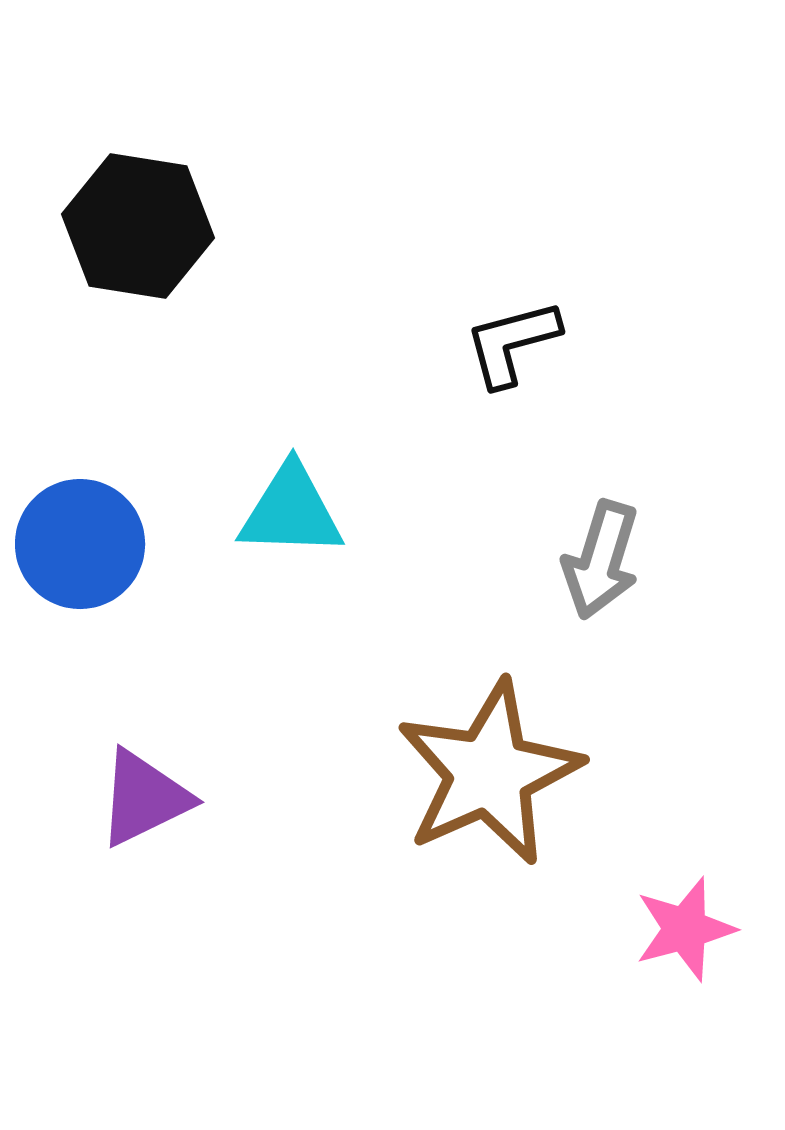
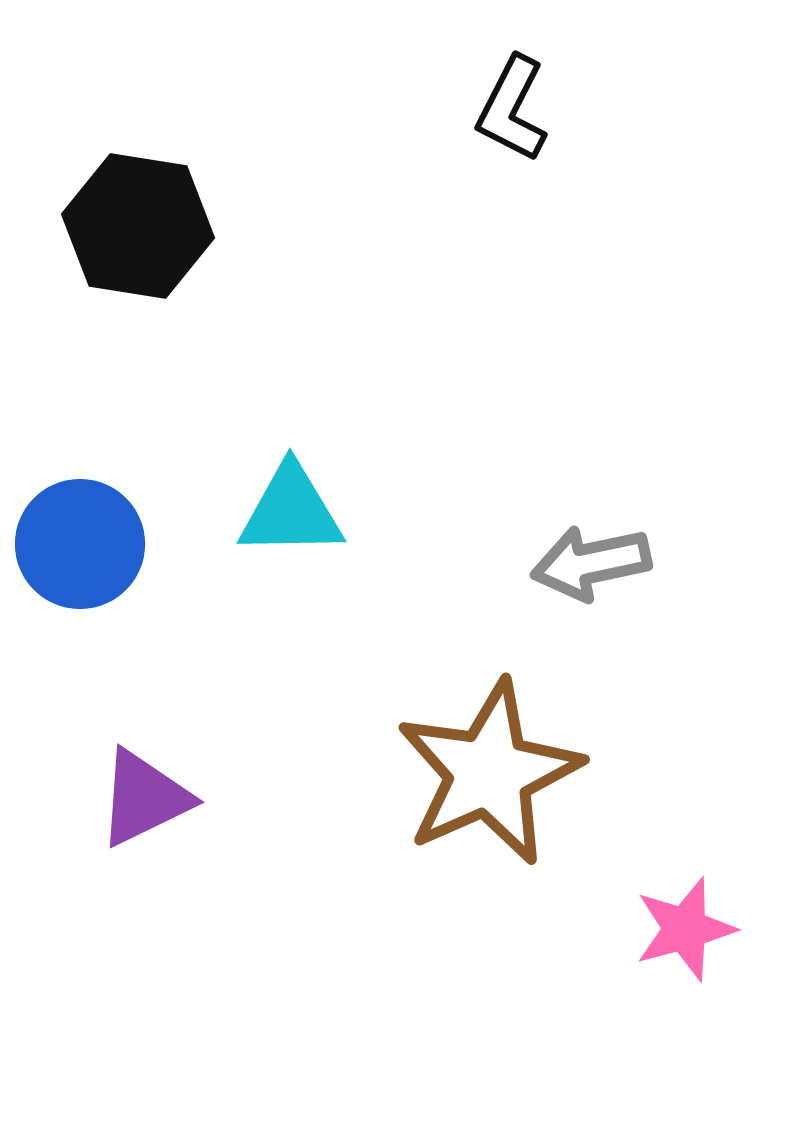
black L-shape: moved 234 px up; rotated 48 degrees counterclockwise
cyan triangle: rotated 3 degrees counterclockwise
gray arrow: moved 10 px left, 3 px down; rotated 61 degrees clockwise
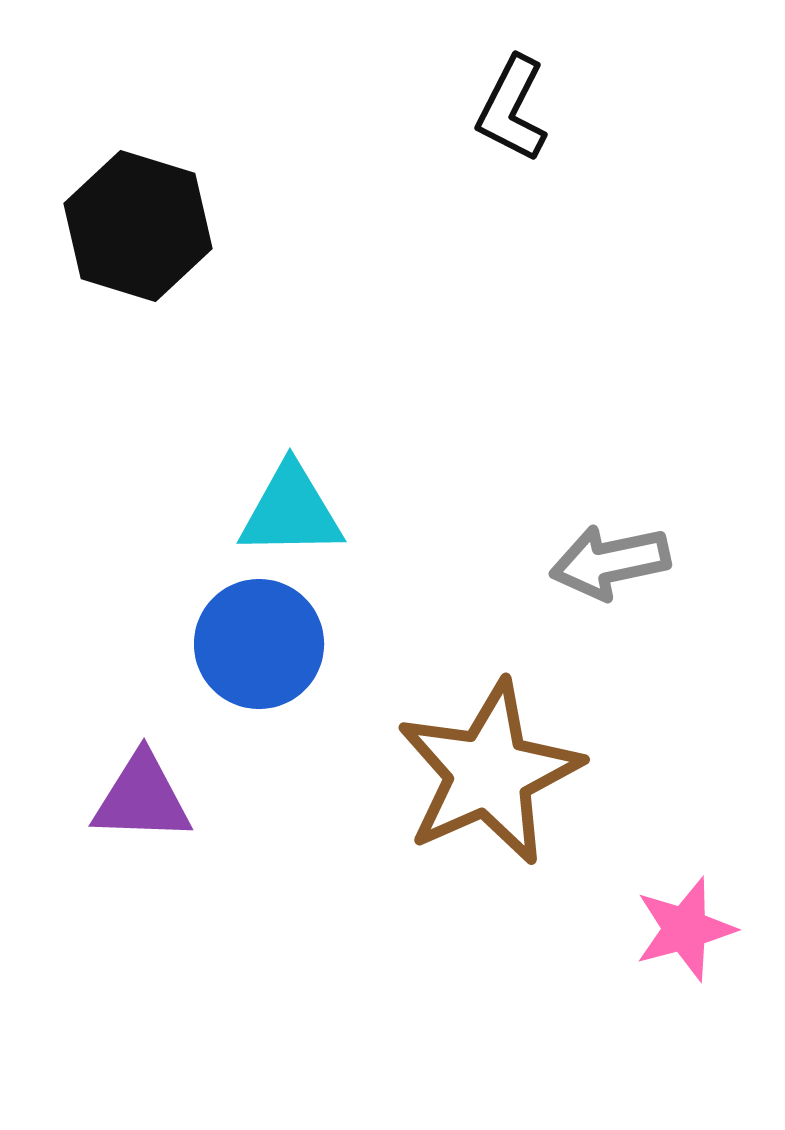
black hexagon: rotated 8 degrees clockwise
blue circle: moved 179 px right, 100 px down
gray arrow: moved 19 px right, 1 px up
purple triangle: moved 2 px left; rotated 28 degrees clockwise
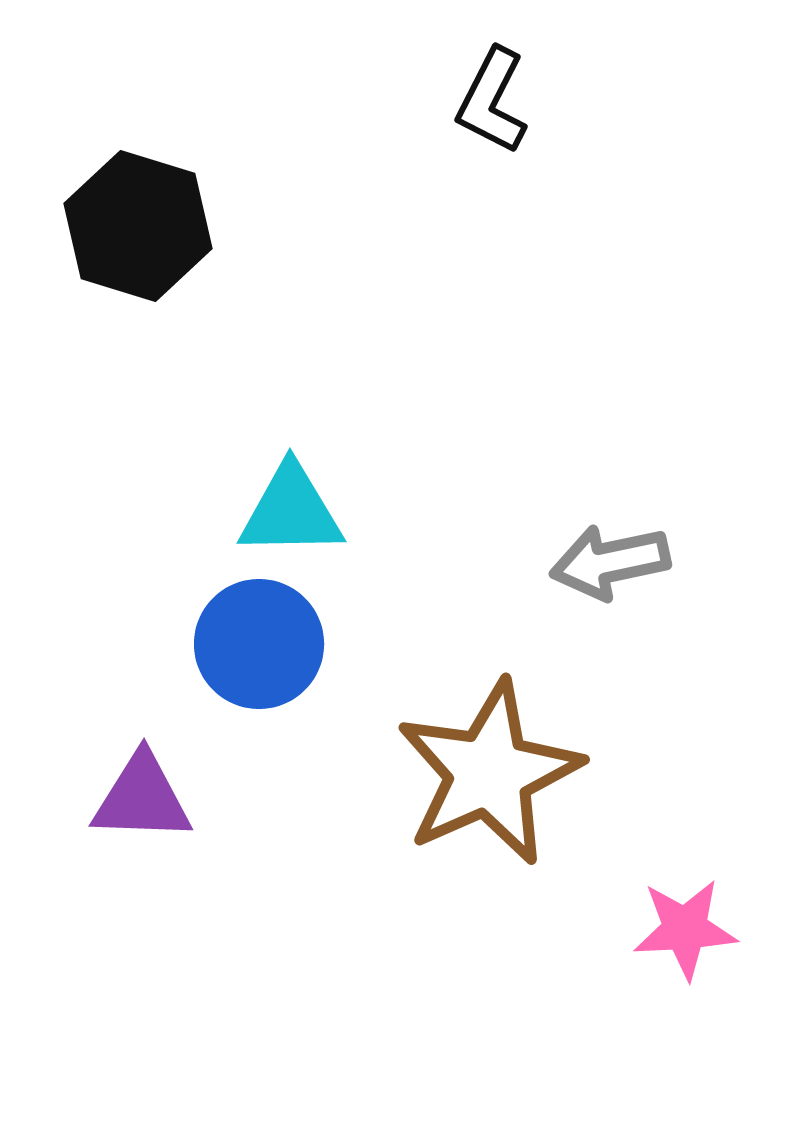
black L-shape: moved 20 px left, 8 px up
pink star: rotated 12 degrees clockwise
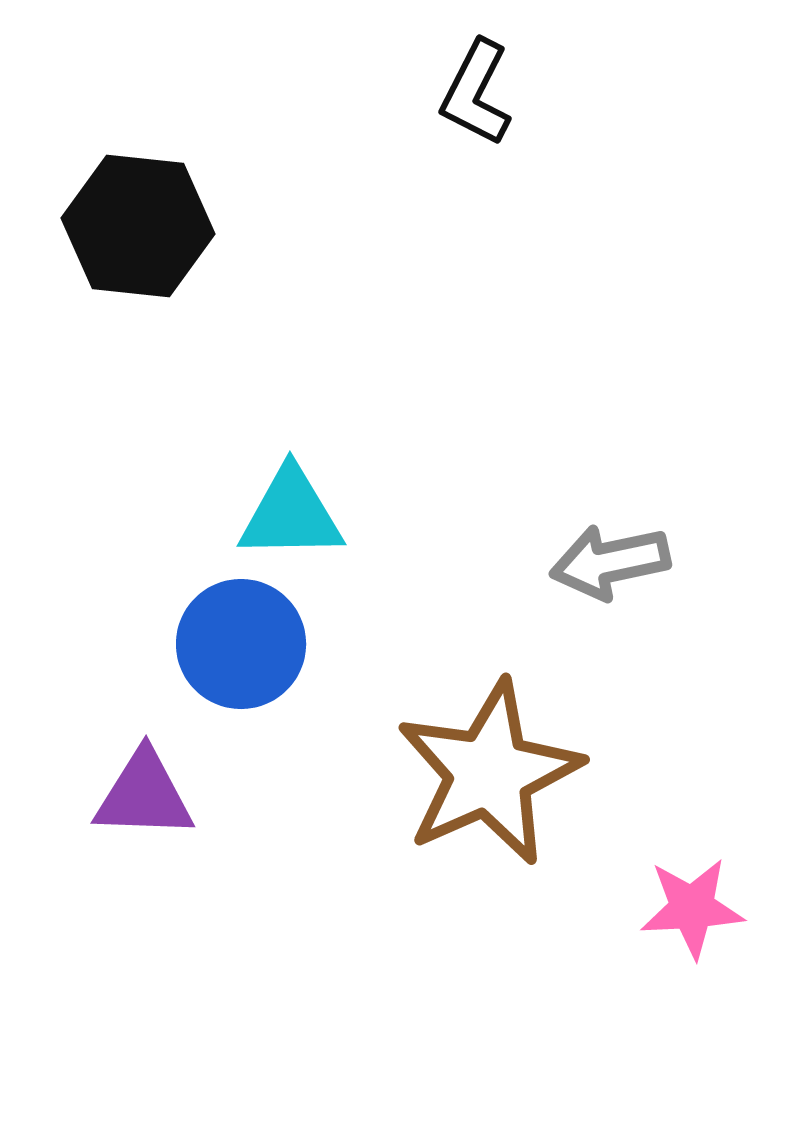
black L-shape: moved 16 px left, 8 px up
black hexagon: rotated 11 degrees counterclockwise
cyan triangle: moved 3 px down
blue circle: moved 18 px left
purple triangle: moved 2 px right, 3 px up
pink star: moved 7 px right, 21 px up
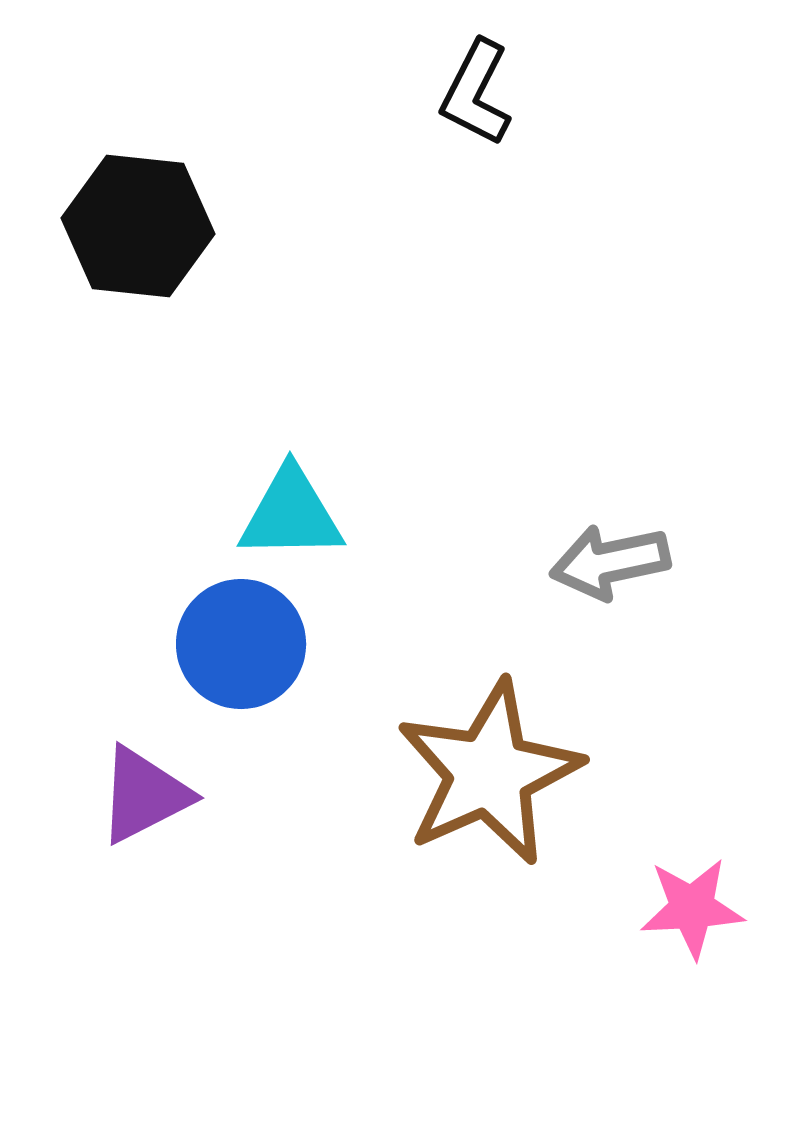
purple triangle: rotated 29 degrees counterclockwise
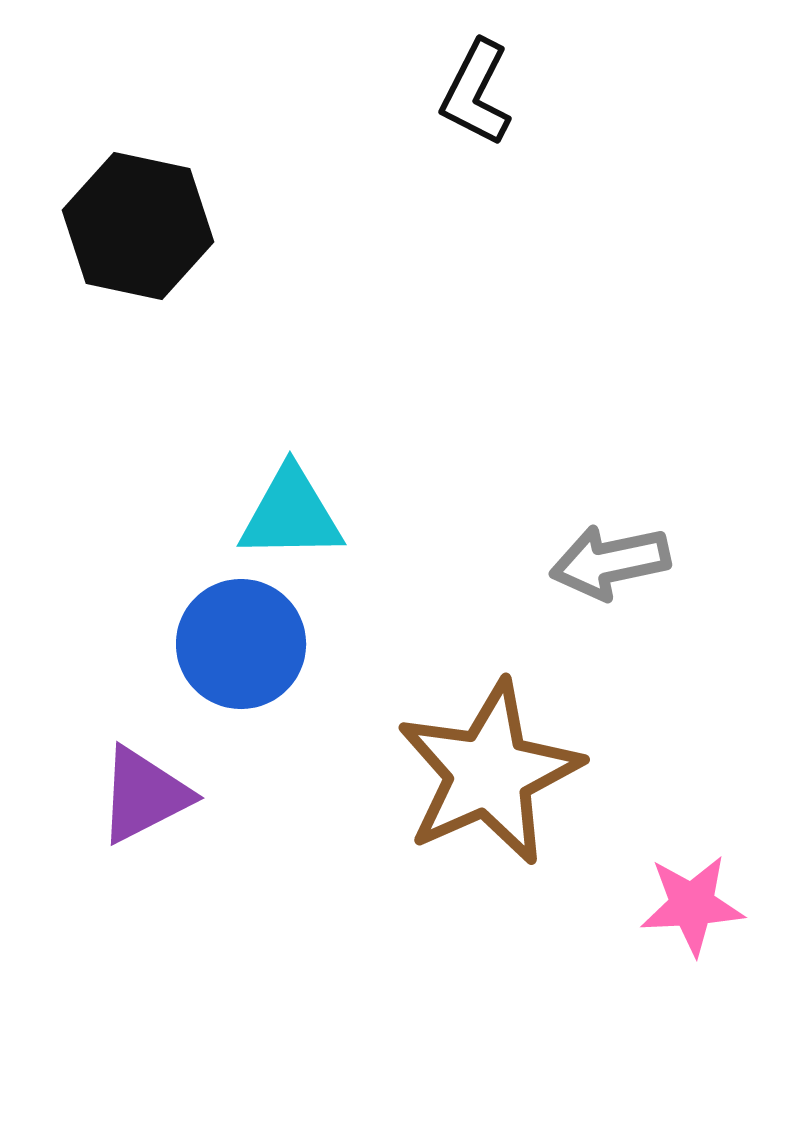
black hexagon: rotated 6 degrees clockwise
pink star: moved 3 px up
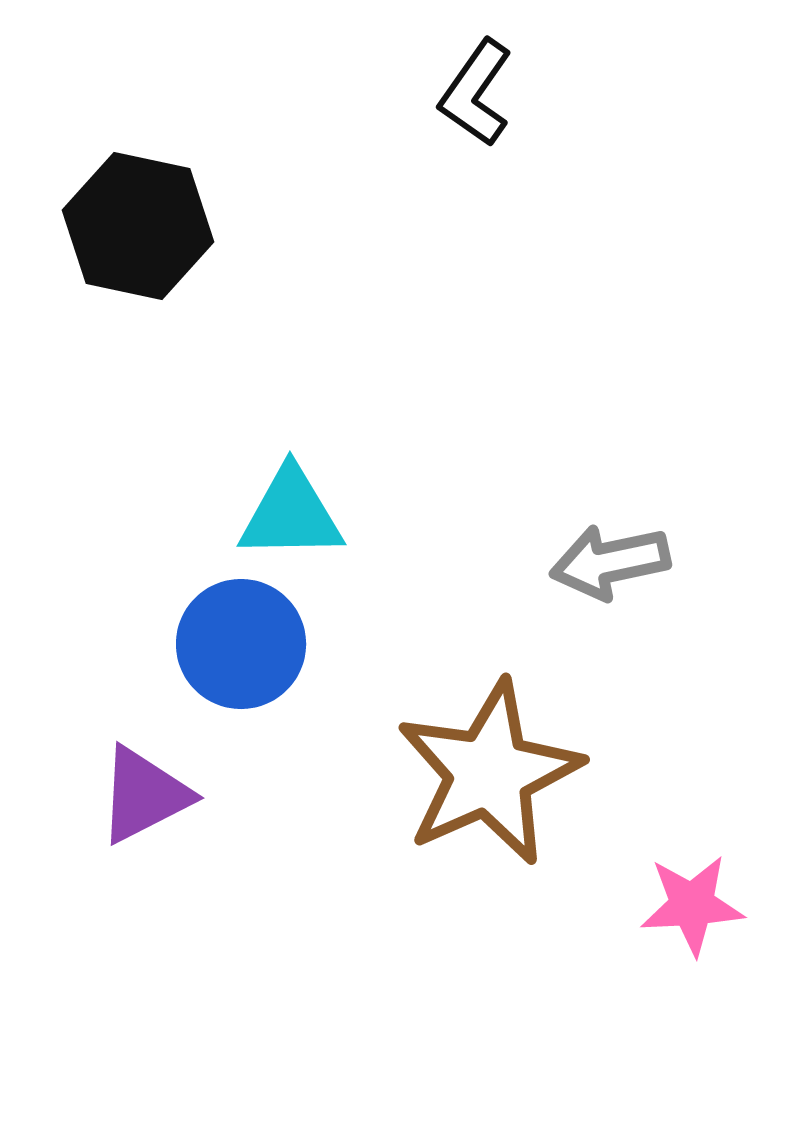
black L-shape: rotated 8 degrees clockwise
